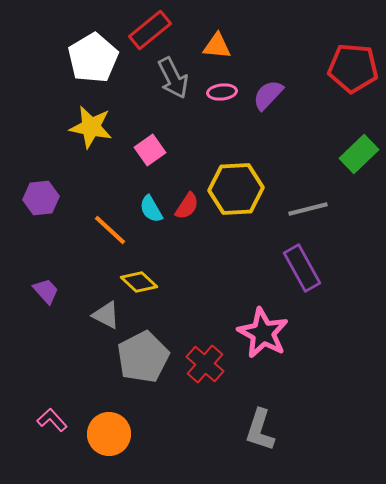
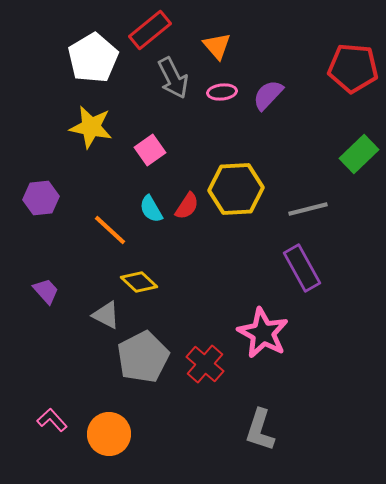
orange triangle: rotated 44 degrees clockwise
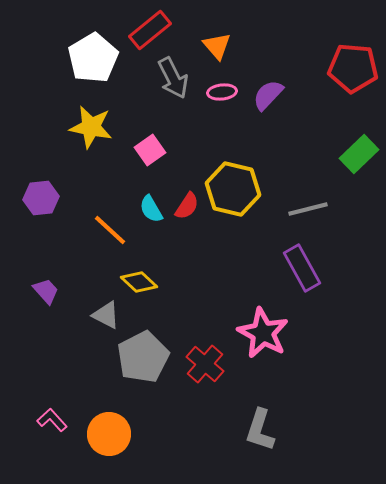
yellow hexagon: moved 3 px left; rotated 16 degrees clockwise
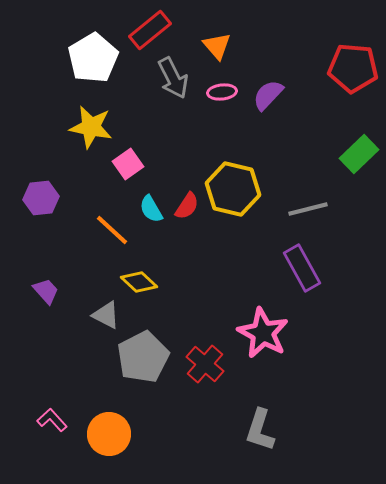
pink square: moved 22 px left, 14 px down
orange line: moved 2 px right
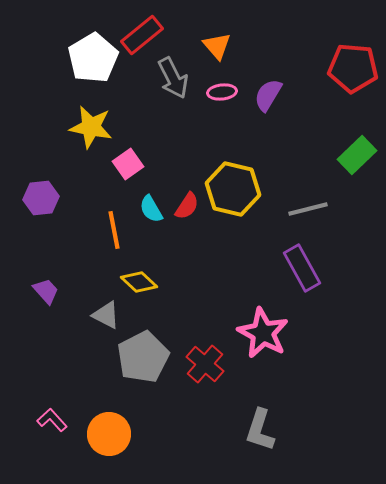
red rectangle: moved 8 px left, 5 px down
purple semicircle: rotated 12 degrees counterclockwise
green rectangle: moved 2 px left, 1 px down
orange line: moved 2 px right; rotated 36 degrees clockwise
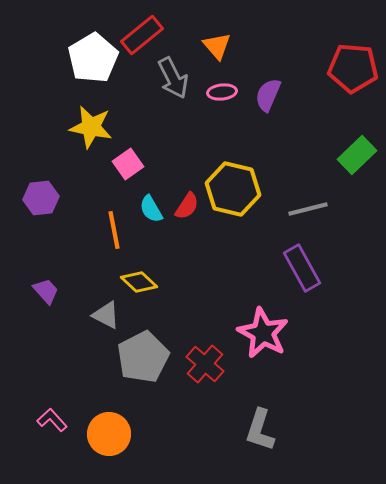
purple semicircle: rotated 8 degrees counterclockwise
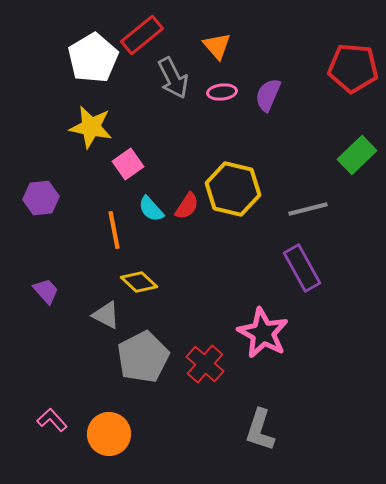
cyan semicircle: rotated 12 degrees counterclockwise
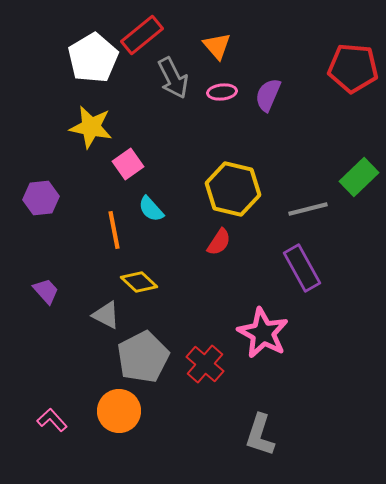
green rectangle: moved 2 px right, 22 px down
red semicircle: moved 32 px right, 36 px down
gray L-shape: moved 5 px down
orange circle: moved 10 px right, 23 px up
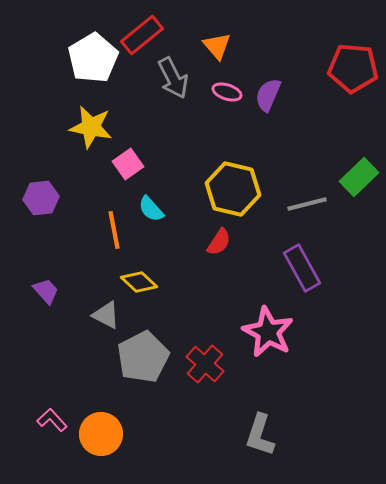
pink ellipse: moved 5 px right; rotated 24 degrees clockwise
gray line: moved 1 px left, 5 px up
pink star: moved 5 px right, 1 px up
orange circle: moved 18 px left, 23 px down
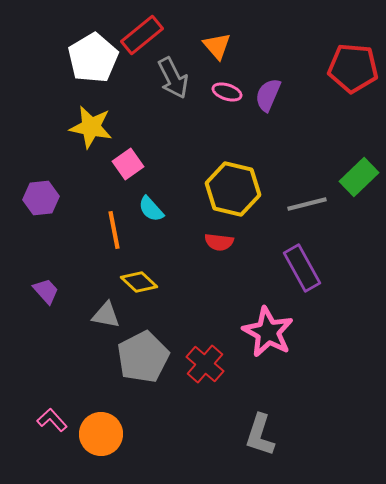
red semicircle: rotated 64 degrees clockwise
gray triangle: rotated 16 degrees counterclockwise
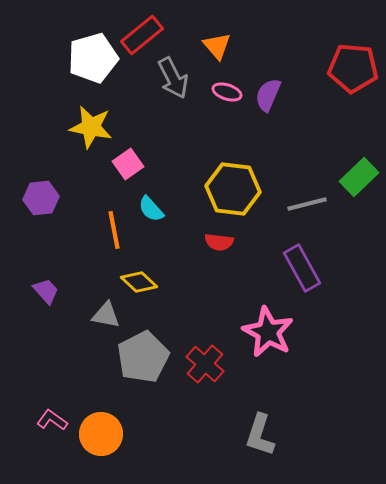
white pentagon: rotated 15 degrees clockwise
yellow hexagon: rotated 6 degrees counterclockwise
pink L-shape: rotated 12 degrees counterclockwise
